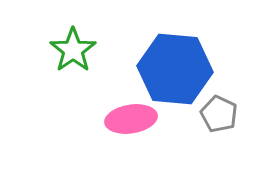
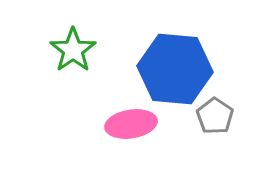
gray pentagon: moved 4 px left, 2 px down; rotated 9 degrees clockwise
pink ellipse: moved 5 px down
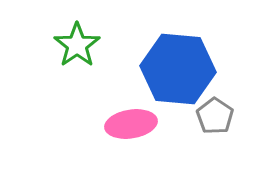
green star: moved 4 px right, 5 px up
blue hexagon: moved 3 px right
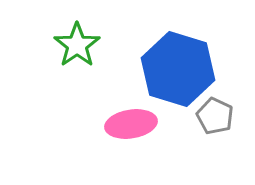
blue hexagon: rotated 12 degrees clockwise
gray pentagon: rotated 9 degrees counterclockwise
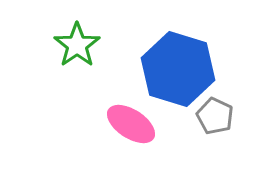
pink ellipse: rotated 42 degrees clockwise
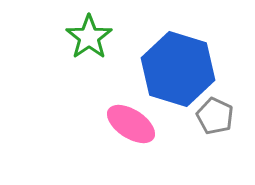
green star: moved 12 px right, 8 px up
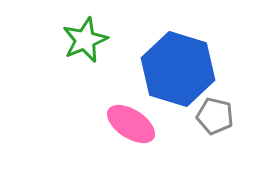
green star: moved 4 px left, 3 px down; rotated 12 degrees clockwise
gray pentagon: rotated 12 degrees counterclockwise
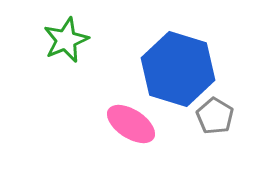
green star: moved 19 px left
gray pentagon: rotated 18 degrees clockwise
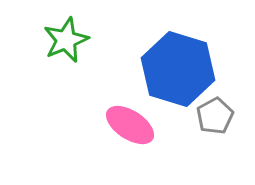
gray pentagon: rotated 12 degrees clockwise
pink ellipse: moved 1 px left, 1 px down
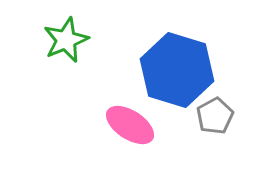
blue hexagon: moved 1 px left, 1 px down
